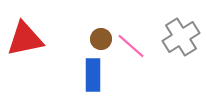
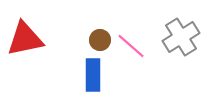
brown circle: moved 1 px left, 1 px down
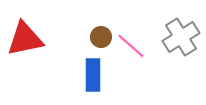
brown circle: moved 1 px right, 3 px up
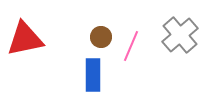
gray cross: moved 1 px left, 2 px up; rotated 9 degrees counterclockwise
pink line: rotated 72 degrees clockwise
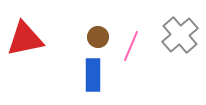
brown circle: moved 3 px left
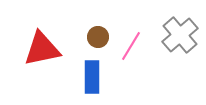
red triangle: moved 17 px right, 10 px down
pink line: rotated 8 degrees clockwise
blue rectangle: moved 1 px left, 2 px down
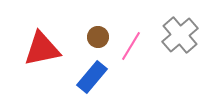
blue rectangle: rotated 40 degrees clockwise
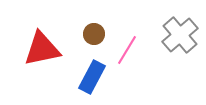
brown circle: moved 4 px left, 3 px up
pink line: moved 4 px left, 4 px down
blue rectangle: rotated 12 degrees counterclockwise
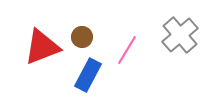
brown circle: moved 12 px left, 3 px down
red triangle: moved 2 px up; rotated 9 degrees counterclockwise
blue rectangle: moved 4 px left, 2 px up
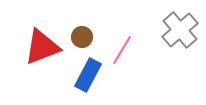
gray cross: moved 5 px up
pink line: moved 5 px left
